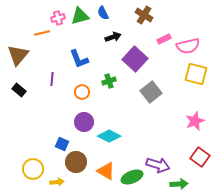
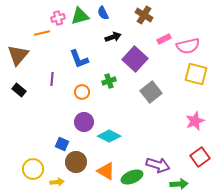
red square: rotated 18 degrees clockwise
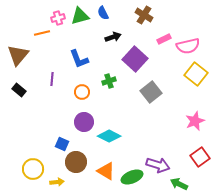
yellow square: rotated 25 degrees clockwise
green arrow: rotated 150 degrees counterclockwise
